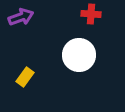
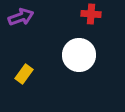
yellow rectangle: moved 1 px left, 3 px up
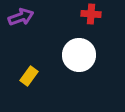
yellow rectangle: moved 5 px right, 2 px down
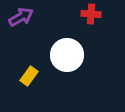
purple arrow: rotated 10 degrees counterclockwise
white circle: moved 12 px left
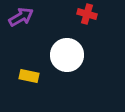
red cross: moved 4 px left; rotated 12 degrees clockwise
yellow rectangle: rotated 66 degrees clockwise
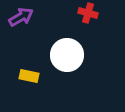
red cross: moved 1 px right, 1 px up
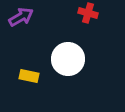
white circle: moved 1 px right, 4 px down
